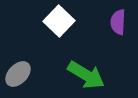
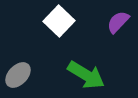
purple semicircle: rotated 40 degrees clockwise
gray ellipse: moved 1 px down
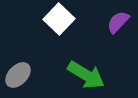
white square: moved 2 px up
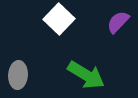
gray ellipse: rotated 40 degrees counterclockwise
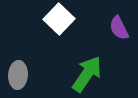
purple semicircle: moved 1 px right, 6 px down; rotated 70 degrees counterclockwise
green arrow: moved 1 px right, 1 px up; rotated 87 degrees counterclockwise
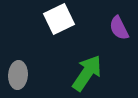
white square: rotated 20 degrees clockwise
green arrow: moved 1 px up
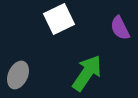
purple semicircle: moved 1 px right
gray ellipse: rotated 20 degrees clockwise
